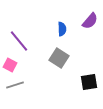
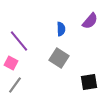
blue semicircle: moved 1 px left
pink square: moved 1 px right, 2 px up
gray line: rotated 36 degrees counterclockwise
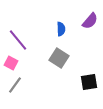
purple line: moved 1 px left, 1 px up
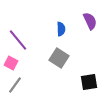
purple semicircle: rotated 66 degrees counterclockwise
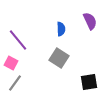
gray line: moved 2 px up
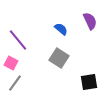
blue semicircle: rotated 48 degrees counterclockwise
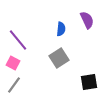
purple semicircle: moved 3 px left, 1 px up
blue semicircle: rotated 56 degrees clockwise
gray square: rotated 24 degrees clockwise
pink square: moved 2 px right
gray line: moved 1 px left, 2 px down
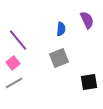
gray square: rotated 12 degrees clockwise
pink square: rotated 24 degrees clockwise
gray line: moved 2 px up; rotated 24 degrees clockwise
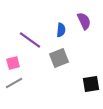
purple semicircle: moved 3 px left, 1 px down
blue semicircle: moved 1 px down
purple line: moved 12 px right; rotated 15 degrees counterclockwise
pink square: rotated 24 degrees clockwise
black square: moved 2 px right, 2 px down
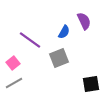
blue semicircle: moved 3 px right, 2 px down; rotated 24 degrees clockwise
pink square: rotated 24 degrees counterclockwise
